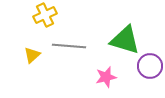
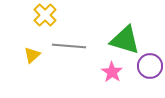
yellow cross: rotated 20 degrees counterclockwise
pink star: moved 6 px right, 5 px up; rotated 25 degrees counterclockwise
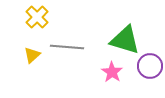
yellow cross: moved 8 px left, 2 px down
gray line: moved 2 px left, 1 px down
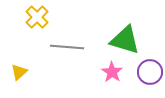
yellow triangle: moved 13 px left, 17 px down
purple circle: moved 6 px down
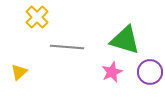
pink star: rotated 15 degrees clockwise
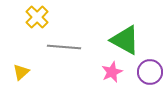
green triangle: rotated 12 degrees clockwise
gray line: moved 3 px left
yellow triangle: moved 2 px right
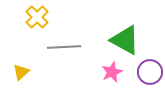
gray line: rotated 8 degrees counterclockwise
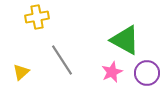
yellow cross: rotated 35 degrees clockwise
gray line: moved 2 px left, 13 px down; rotated 60 degrees clockwise
purple circle: moved 3 px left, 1 px down
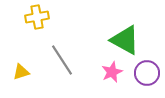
yellow triangle: rotated 24 degrees clockwise
